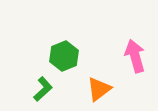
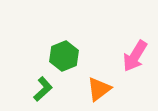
pink arrow: rotated 132 degrees counterclockwise
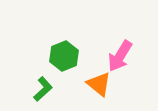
pink arrow: moved 15 px left
orange triangle: moved 5 px up; rotated 44 degrees counterclockwise
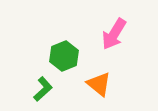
pink arrow: moved 6 px left, 22 px up
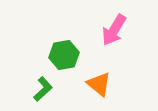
pink arrow: moved 4 px up
green hexagon: moved 1 px up; rotated 12 degrees clockwise
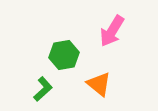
pink arrow: moved 2 px left, 1 px down
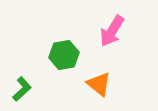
green L-shape: moved 21 px left
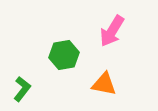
orange triangle: moved 5 px right; rotated 28 degrees counterclockwise
green L-shape: rotated 10 degrees counterclockwise
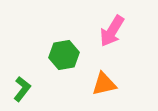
orange triangle: rotated 24 degrees counterclockwise
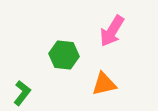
green hexagon: rotated 16 degrees clockwise
green L-shape: moved 4 px down
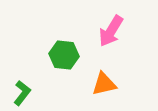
pink arrow: moved 1 px left
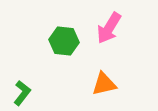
pink arrow: moved 2 px left, 3 px up
green hexagon: moved 14 px up
